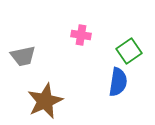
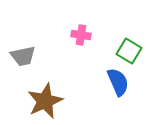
green square: rotated 25 degrees counterclockwise
blue semicircle: rotated 32 degrees counterclockwise
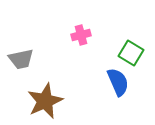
pink cross: rotated 24 degrees counterclockwise
green square: moved 2 px right, 2 px down
gray trapezoid: moved 2 px left, 3 px down
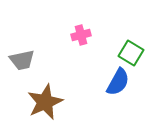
gray trapezoid: moved 1 px right, 1 px down
blue semicircle: rotated 52 degrees clockwise
brown star: moved 1 px down
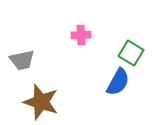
pink cross: rotated 12 degrees clockwise
brown star: moved 4 px left; rotated 30 degrees counterclockwise
